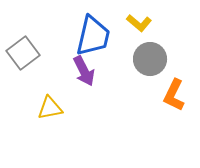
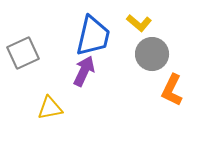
gray square: rotated 12 degrees clockwise
gray circle: moved 2 px right, 5 px up
purple arrow: rotated 128 degrees counterclockwise
orange L-shape: moved 2 px left, 5 px up
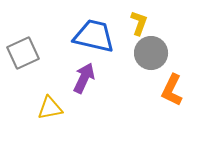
yellow L-shape: rotated 110 degrees counterclockwise
blue trapezoid: moved 1 px right; rotated 90 degrees counterclockwise
gray circle: moved 1 px left, 1 px up
purple arrow: moved 7 px down
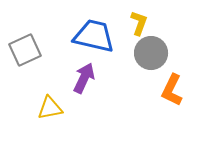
gray square: moved 2 px right, 3 px up
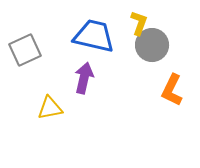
gray circle: moved 1 px right, 8 px up
purple arrow: rotated 12 degrees counterclockwise
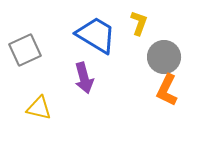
blue trapezoid: moved 2 px right, 1 px up; rotated 18 degrees clockwise
gray circle: moved 12 px right, 12 px down
purple arrow: rotated 152 degrees clockwise
orange L-shape: moved 5 px left
yellow triangle: moved 11 px left; rotated 24 degrees clockwise
